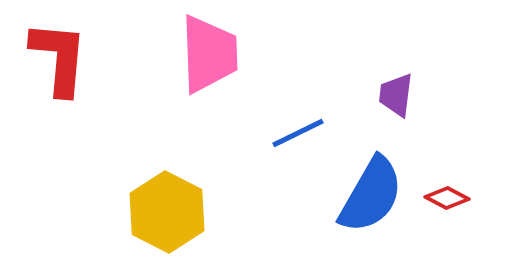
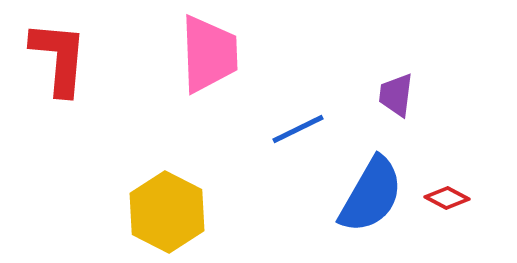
blue line: moved 4 px up
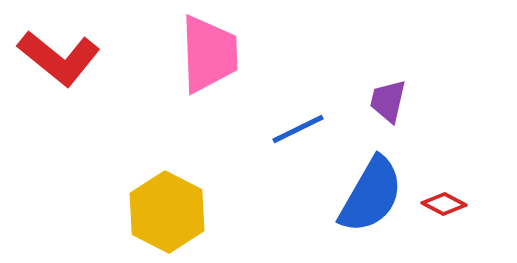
red L-shape: rotated 124 degrees clockwise
purple trapezoid: moved 8 px left, 6 px down; rotated 6 degrees clockwise
red diamond: moved 3 px left, 6 px down
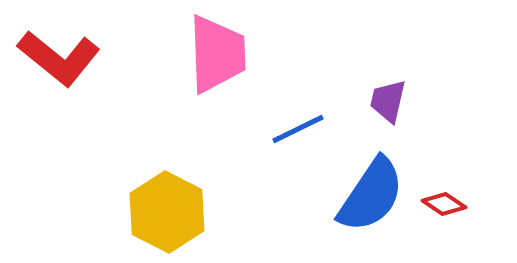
pink trapezoid: moved 8 px right
blue semicircle: rotated 4 degrees clockwise
red diamond: rotated 6 degrees clockwise
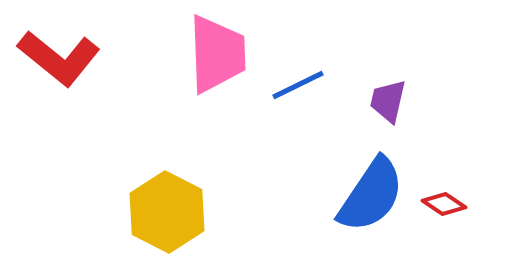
blue line: moved 44 px up
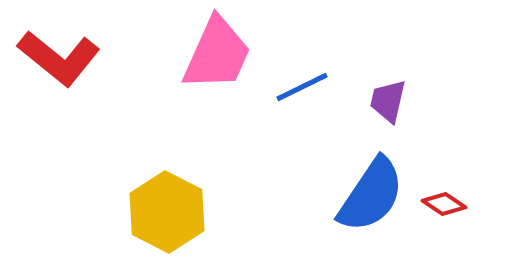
pink trapezoid: rotated 26 degrees clockwise
blue line: moved 4 px right, 2 px down
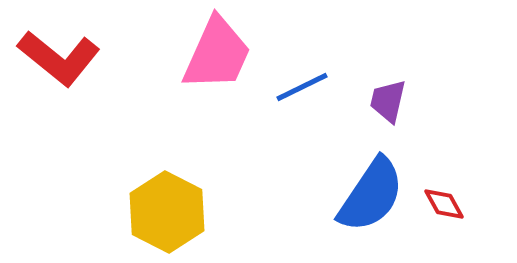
red diamond: rotated 27 degrees clockwise
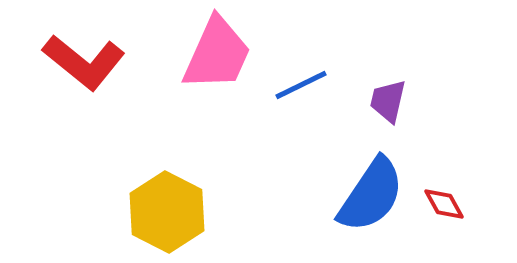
red L-shape: moved 25 px right, 4 px down
blue line: moved 1 px left, 2 px up
